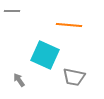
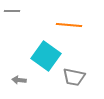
cyan square: moved 1 px right, 1 px down; rotated 12 degrees clockwise
gray arrow: rotated 48 degrees counterclockwise
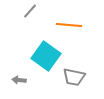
gray line: moved 18 px right; rotated 49 degrees counterclockwise
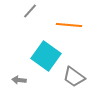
gray trapezoid: rotated 25 degrees clockwise
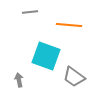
gray line: moved 1 px down; rotated 42 degrees clockwise
cyan square: rotated 16 degrees counterclockwise
gray arrow: rotated 72 degrees clockwise
